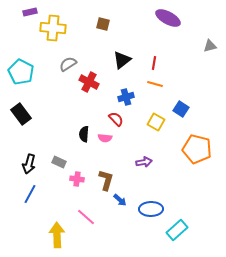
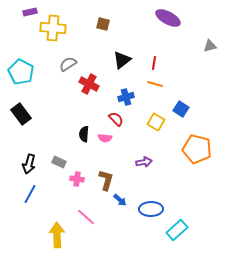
red cross: moved 2 px down
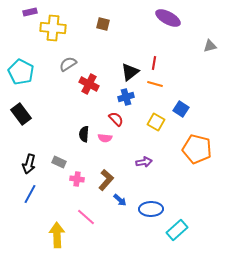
black triangle: moved 8 px right, 12 px down
brown L-shape: rotated 25 degrees clockwise
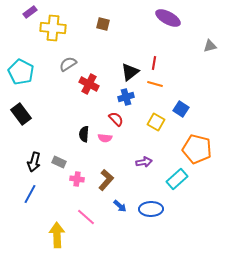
purple rectangle: rotated 24 degrees counterclockwise
black arrow: moved 5 px right, 2 px up
blue arrow: moved 6 px down
cyan rectangle: moved 51 px up
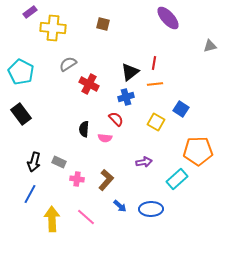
purple ellipse: rotated 20 degrees clockwise
orange line: rotated 21 degrees counterclockwise
black semicircle: moved 5 px up
orange pentagon: moved 1 px right, 2 px down; rotated 16 degrees counterclockwise
yellow arrow: moved 5 px left, 16 px up
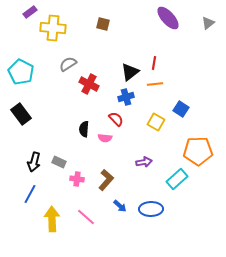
gray triangle: moved 2 px left, 23 px up; rotated 24 degrees counterclockwise
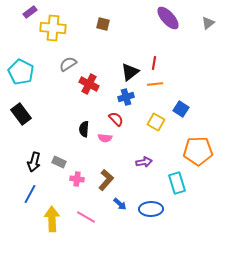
cyan rectangle: moved 4 px down; rotated 65 degrees counterclockwise
blue arrow: moved 2 px up
pink line: rotated 12 degrees counterclockwise
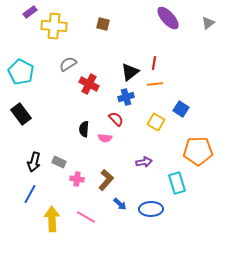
yellow cross: moved 1 px right, 2 px up
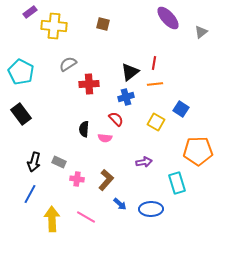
gray triangle: moved 7 px left, 9 px down
red cross: rotated 30 degrees counterclockwise
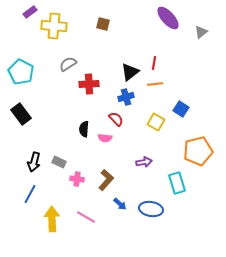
orange pentagon: rotated 12 degrees counterclockwise
blue ellipse: rotated 10 degrees clockwise
